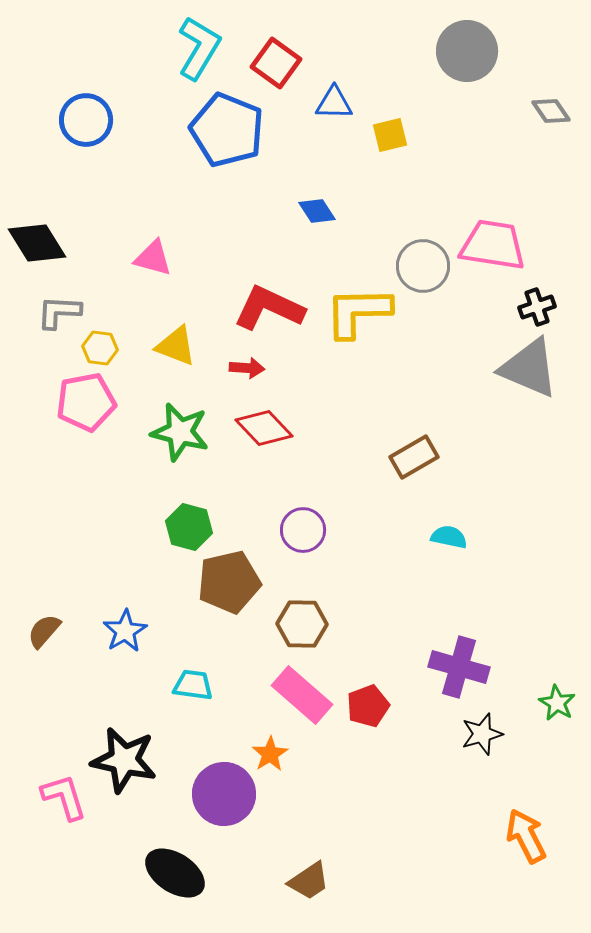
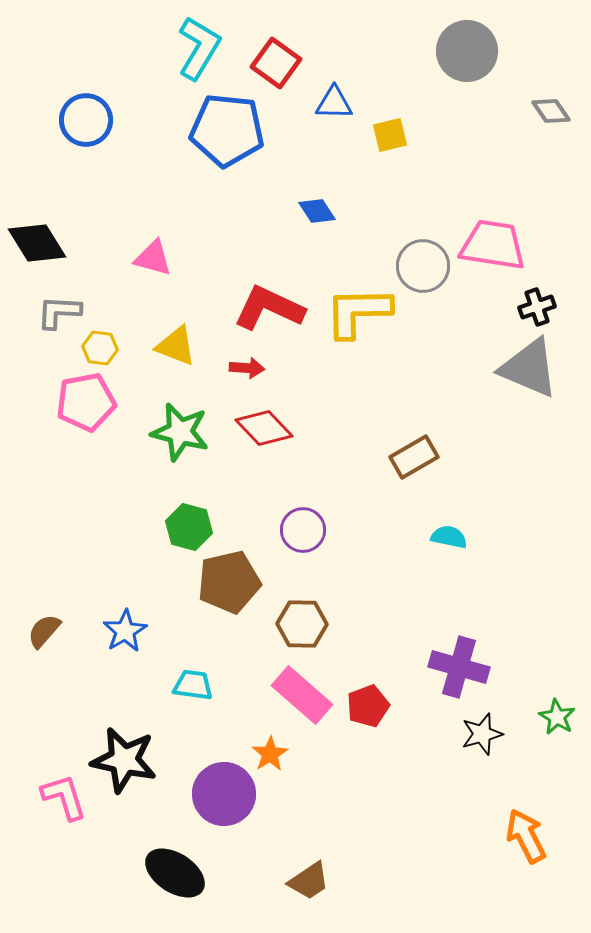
blue pentagon at (227, 130): rotated 16 degrees counterclockwise
green star at (557, 703): moved 14 px down
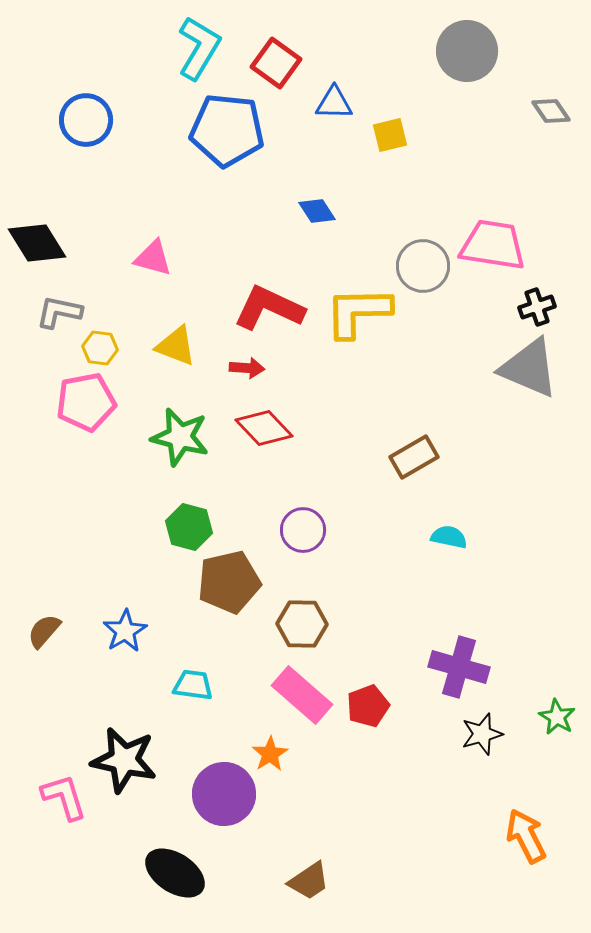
gray L-shape at (59, 312): rotated 9 degrees clockwise
green star at (180, 432): moved 5 px down
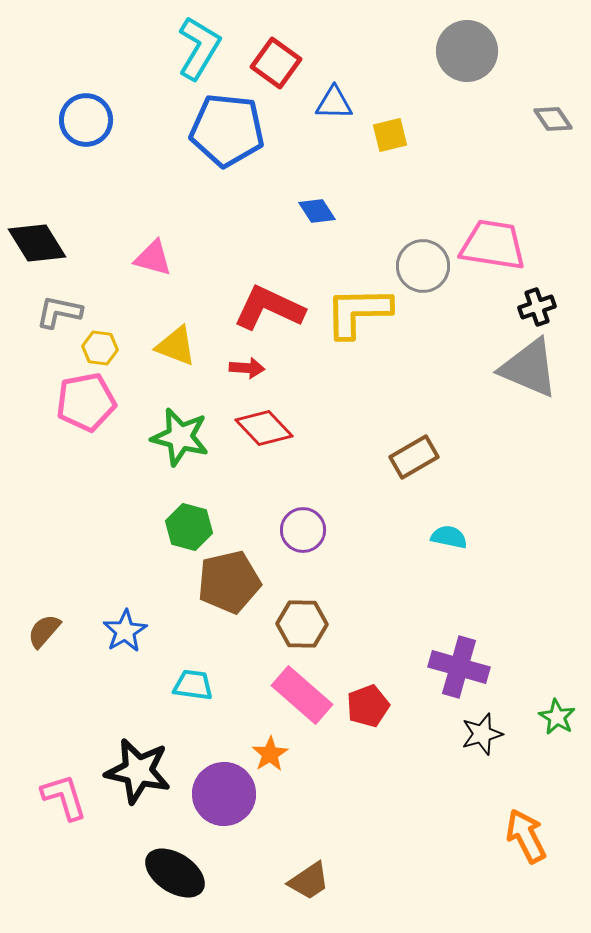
gray diamond at (551, 111): moved 2 px right, 8 px down
black star at (124, 760): moved 14 px right, 11 px down
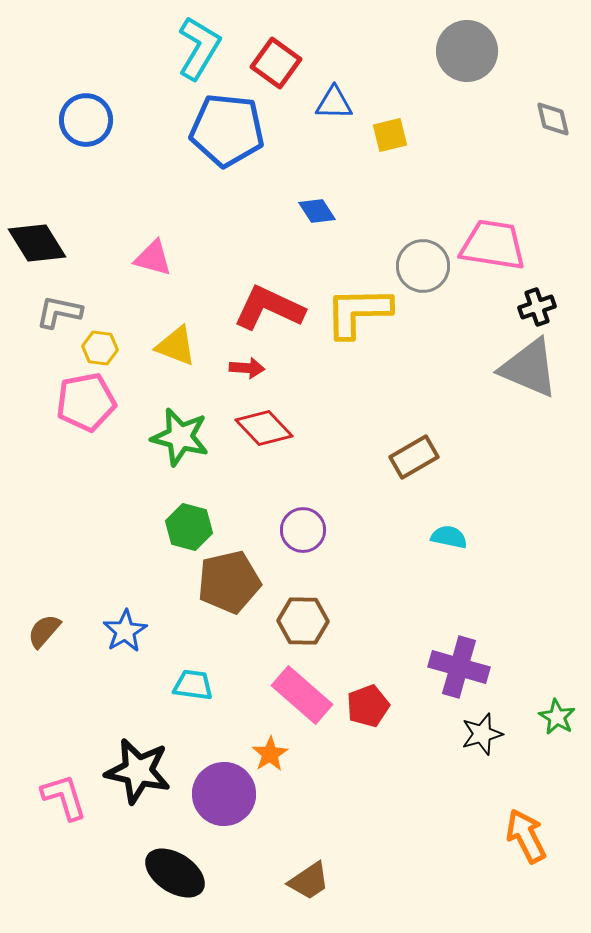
gray diamond at (553, 119): rotated 21 degrees clockwise
brown hexagon at (302, 624): moved 1 px right, 3 px up
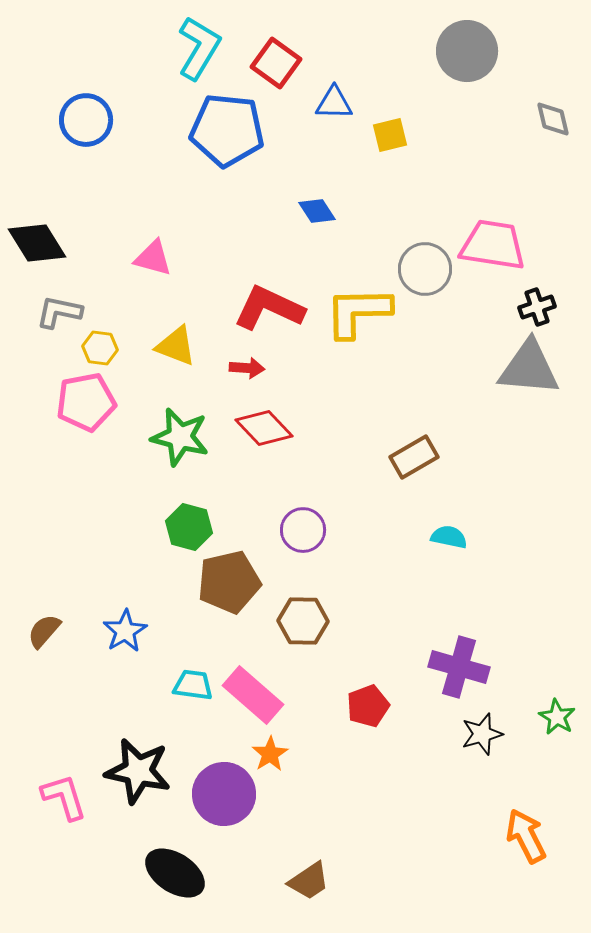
gray circle at (423, 266): moved 2 px right, 3 px down
gray triangle at (529, 368): rotated 18 degrees counterclockwise
pink rectangle at (302, 695): moved 49 px left
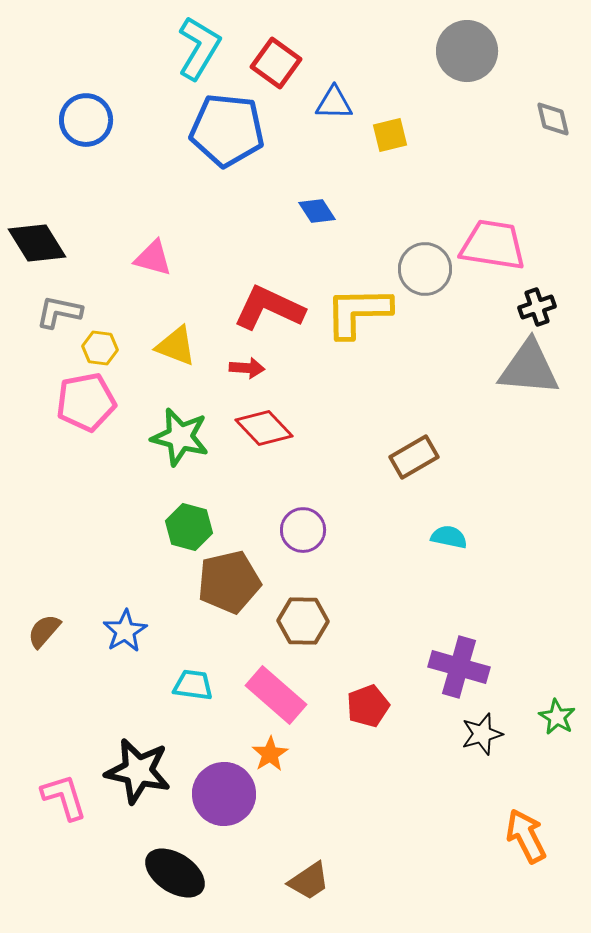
pink rectangle at (253, 695): moved 23 px right
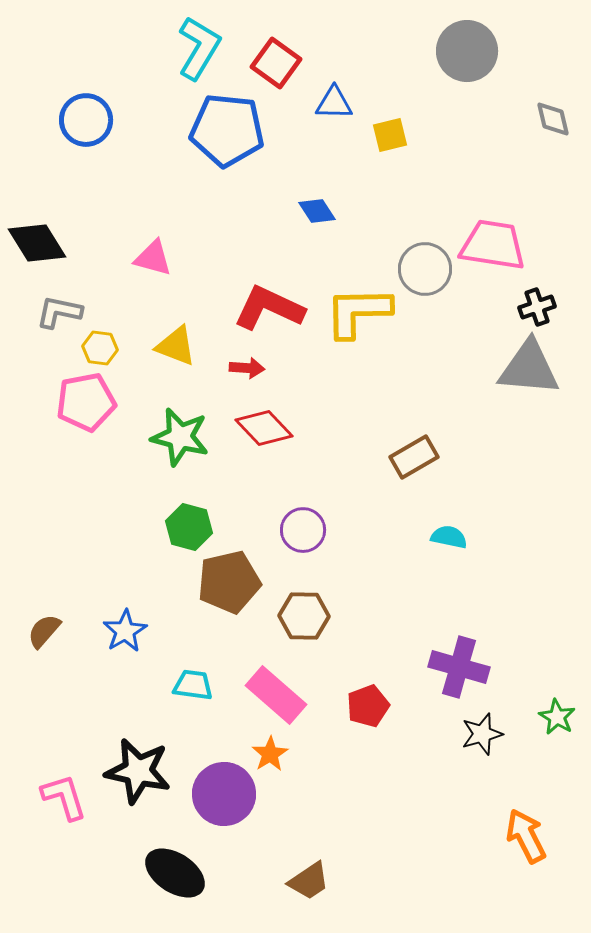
brown hexagon at (303, 621): moved 1 px right, 5 px up
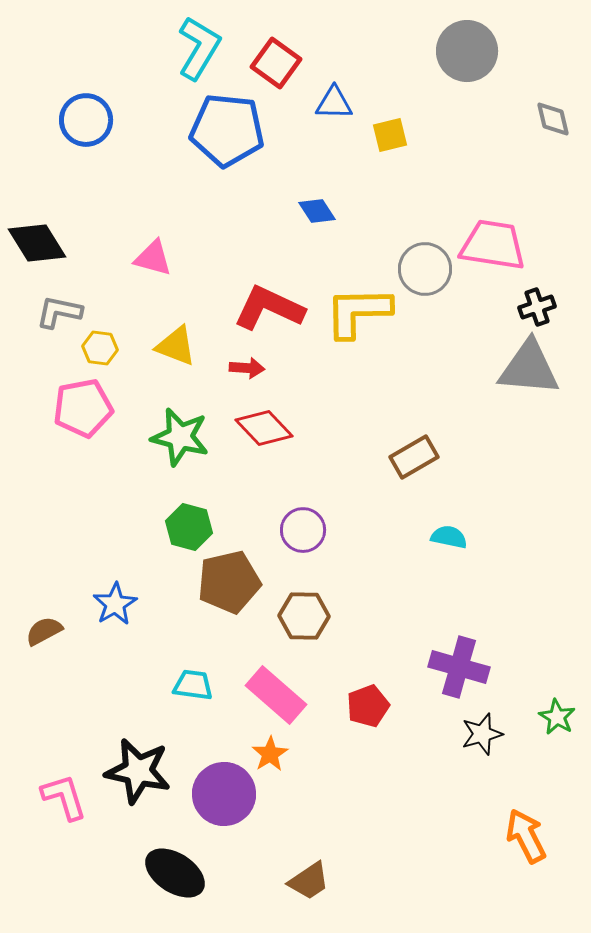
pink pentagon at (86, 402): moved 3 px left, 6 px down
brown semicircle at (44, 631): rotated 21 degrees clockwise
blue star at (125, 631): moved 10 px left, 27 px up
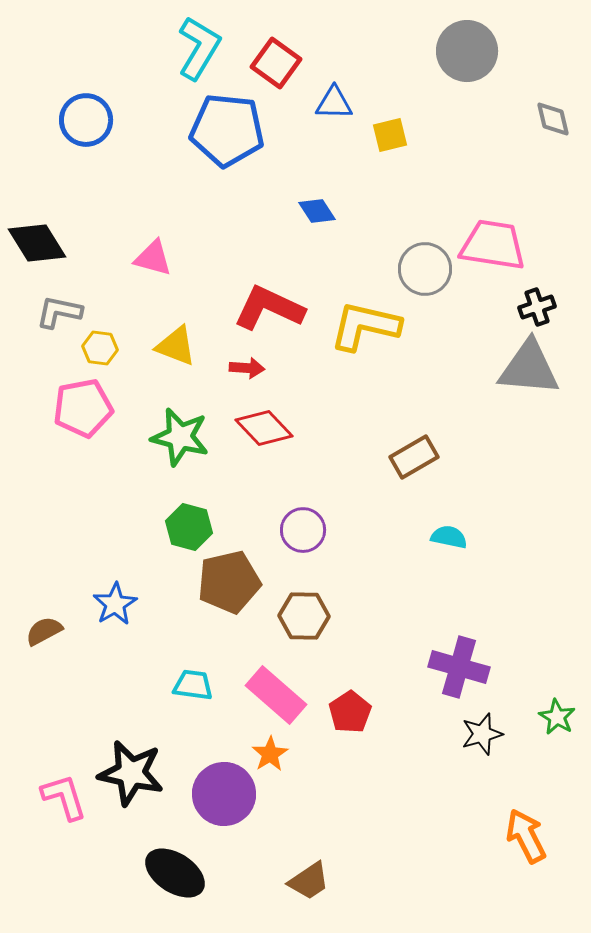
yellow L-shape at (358, 312): moved 7 px right, 14 px down; rotated 14 degrees clockwise
red pentagon at (368, 706): moved 18 px left, 6 px down; rotated 12 degrees counterclockwise
black star at (138, 771): moved 7 px left, 2 px down
